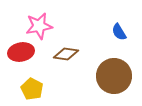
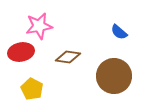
blue semicircle: rotated 18 degrees counterclockwise
brown diamond: moved 2 px right, 3 px down
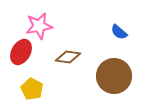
red ellipse: rotated 50 degrees counterclockwise
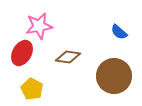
red ellipse: moved 1 px right, 1 px down
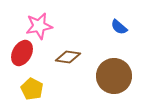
blue semicircle: moved 5 px up
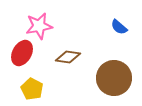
brown circle: moved 2 px down
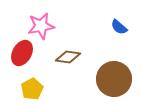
pink star: moved 2 px right
brown circle: moved 1 px down
yellow pentagon: rotated 15 degrees clockwise
